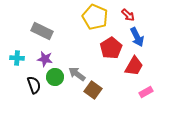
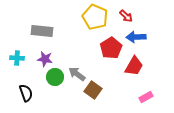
red arrow: moved 2 px left, 1 px down
gray rectangle: rotated 20 degrees counterclockwise
blue arrow: moved 1 px left; rotated 114 degrees clockwise
black semicircle: moved 8 px left, 8 px down
pink rectangle: moved 5 px down
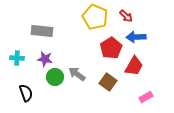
brown square: moved 15 px right, 8 px up
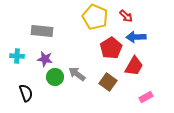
cyan cross: moved 2 px up
